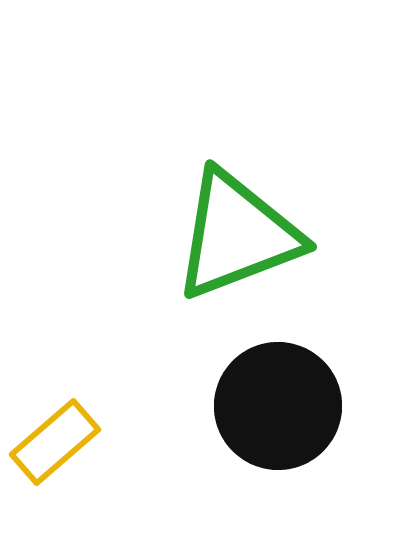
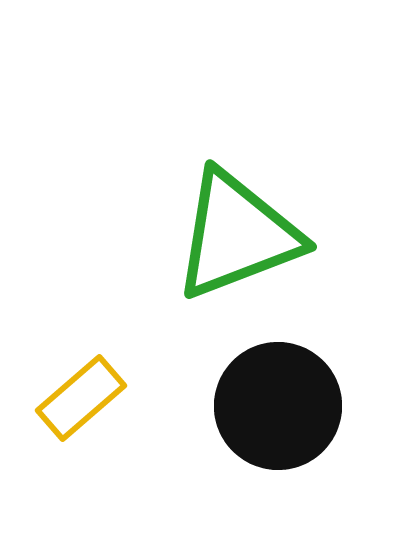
yellow rectangle: moved 26 px right, 44 px up
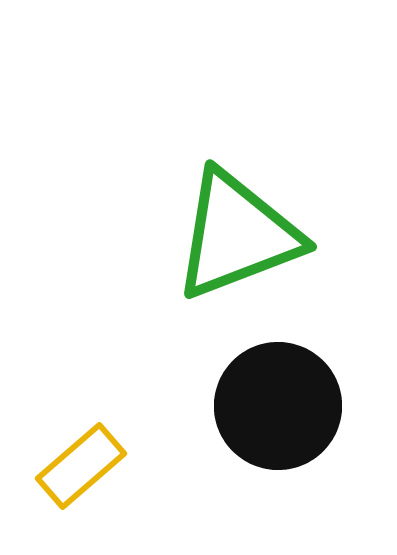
yellow rectangle: moved 68 px down
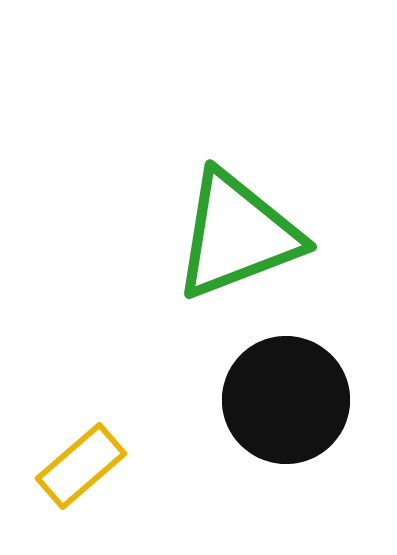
black circle: moved 8 px right, 6 px up
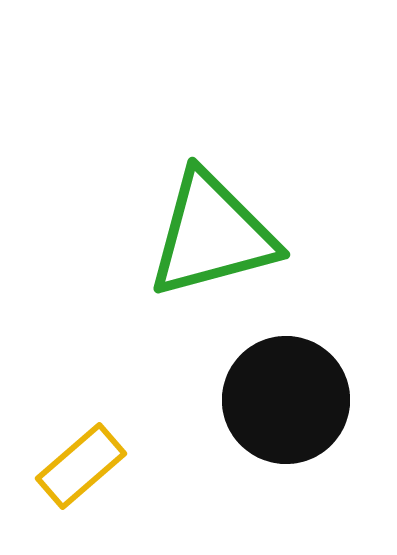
green triangle: moved 25 px left; rotated 6 degrees clockwise
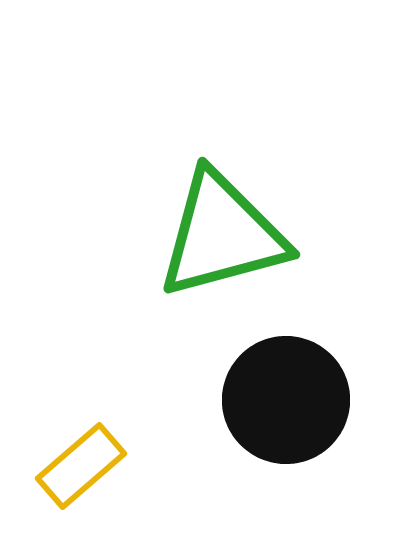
green triangle: moved 10 px right
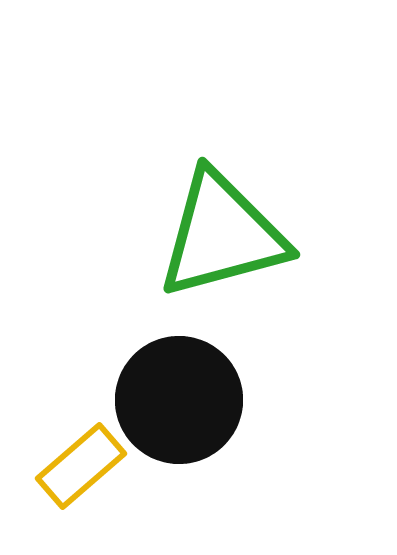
black circle: moved 107 px left
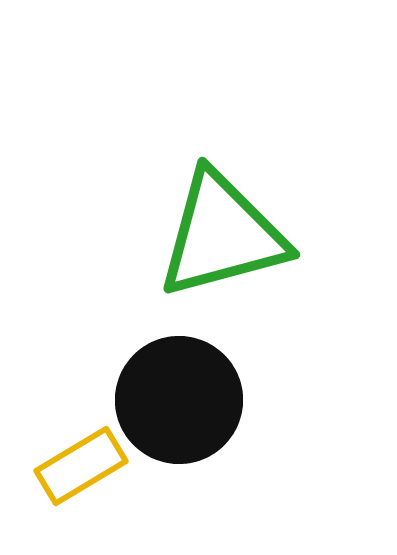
yellow rectangle: rotated 10 degrees clockwise
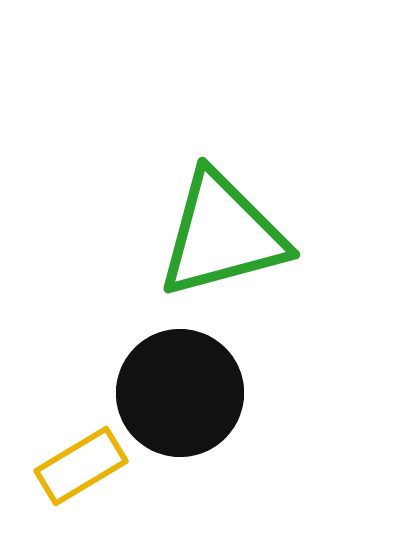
black circle: moved 1 px right, 7 px up
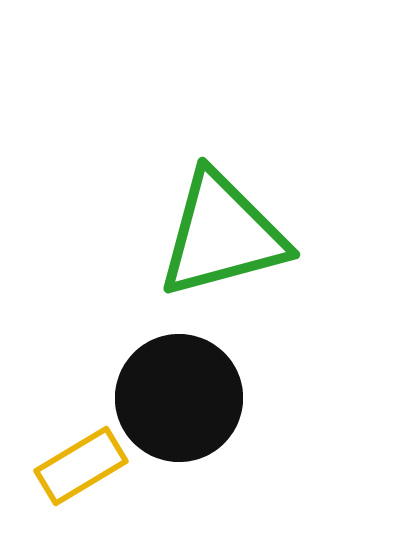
black circle: moved 1 px left, 5 px down
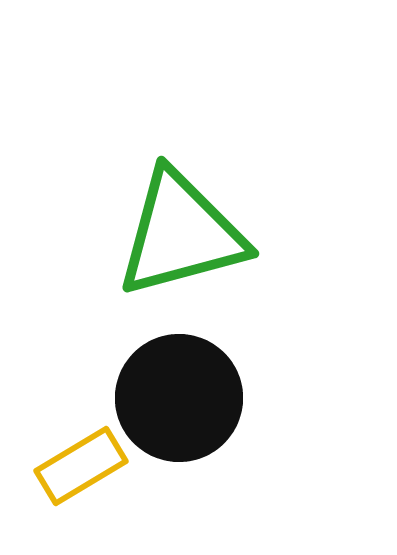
green triangle: moved 41 px left, 1 px up
